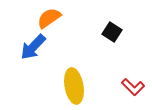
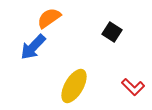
yellow ellipse: rotated 40 degrees clockwise
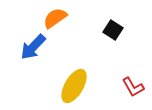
orange semicircle: moved 6 px right
black square: moved 1 px right, 2 px up
red L-shape: rotated 15 degrees clockwise
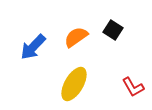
orange semicircle: moved 21 px right, 19 px down
yellow ellipse: moved 2 px up
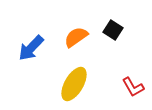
blue arrow: moved 2 px left, 1 px down
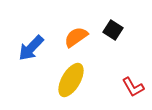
yellow ellipse: moved 3 px left, 4 px up
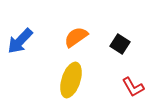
black square: moved 7 px right, 14 px down
blue arrow: moved 11 px left, 7 px up
yellow ellipse: rotated 12 degrees counterclockwise
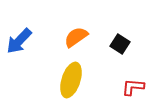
blue arrow: moved 1 px left
red L-shape: rotated 125 degrees clockwise
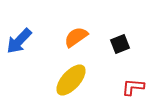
black square: rotated 36 degrees clockwise
yellow ellipse: rotated 24 degrees clockwise
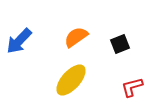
red L-shape: moved 1 px left; rotated 20 degrees counterclockwise
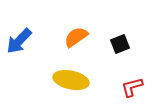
yellow ellipse: rotated 60 degrees clockwise
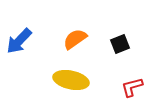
orange semicircle: moved 1 px left, 2 px down
